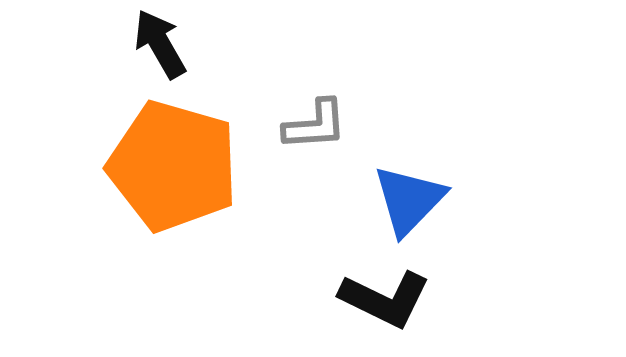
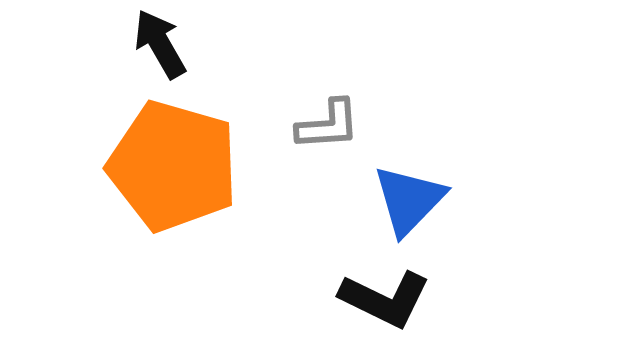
gray L-shape: moved 13 px right
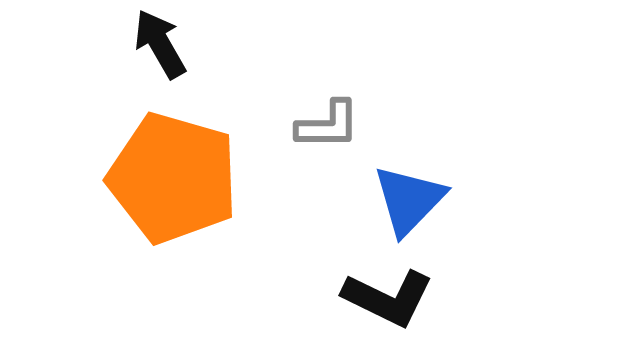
gray L-shape: rotated 4 degrees clockwise
orange pentagon: moved 12 px down
black L-shape: moved 3 px right, 1 px up
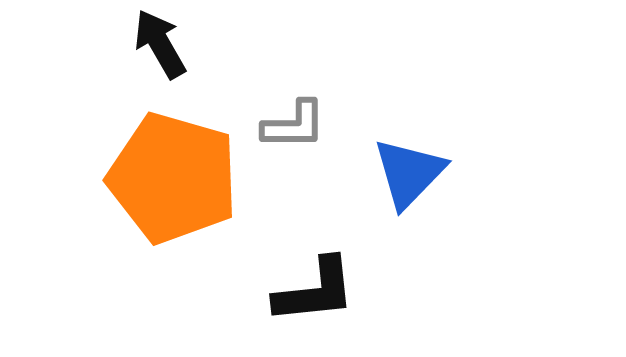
gray L-shape: moved 34 px left
blue triangle: moved 27 px up
black L-shape: moved 73 px left, 7 px up; rotated 32 degrees counterclockwise
